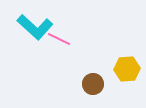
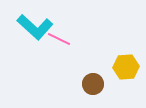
yellow hexagon: moved 1 px left, 2 px up
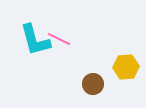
cyan L-shape: moved 13 px down; rotated 33 degrees clockwise
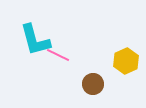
pink line: moved 1 px left, 16 px down
yellow hexagon: moved 6 px up; rotated 20 degrees counterclockwise
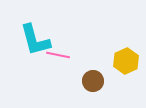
pink line: rotated 15 degrees counterclockwise
brown circle: moved 3 px up
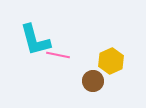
yellow hexagon: moved 15 px left
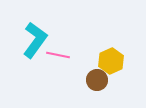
cyan L-shape: rotated 129 degrees counterclockwise
brown circle: moved 4 px right, 1 px up
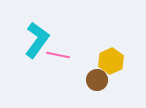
cyan L-shape: moved 2 px right
